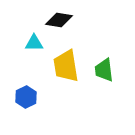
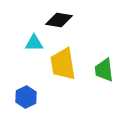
yellow trapezoid: moved 3 px left, 2 px up
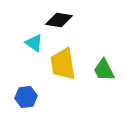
cyan triangle: rotated 36 degrees clockwise
green trapezoid: rotated 20 degrees counterclockwise
blue hexagon: rotated 20 degrees clockwise
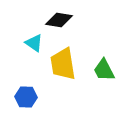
blue hexagon: rotated 10 degrees clockwise
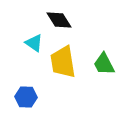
black diamond: rotated 48 degrees clockwise
yellow trapezoid: moved 2 px up
green trapezoid: moved 6 px up
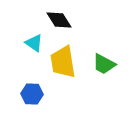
green trapezoid: rotated 35 degrees counterclockwise
blue hexagon: moved 6 px right, 3 px up
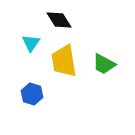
cyan triangle: moved 3 px left; rotated 30 degrees clockwise
yellow trapezoid: moved 1 px right, 1 px up
blue hexagon: rotated 15 degrees clockwise
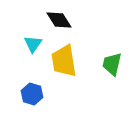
cyan triangle: moved 2 px right, 1 px down
green trapezoid: moved 8 px right; rotated 75 degrees clockwise
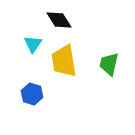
green trapezoid: moved 3 px left
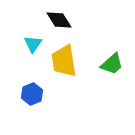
green trapezoid: moved 3 px right; rotated 145 degrees counterclockwise
blue hexagon: rotated 20 degrees clockwise
